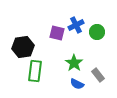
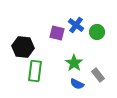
blue cross: rotated 28 degrees counterclockwise
black hexagon: rotated 15 degrees clockwise
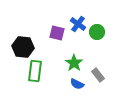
blue cross: moved 2 px right, 1 px up
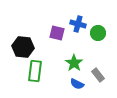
blue cross: rotated 21 degrees counterclockwise
green circle: moved 1 px right, 1 px down
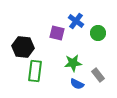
blue cross: moved 2 px left, 3 px up; rotated 21 degrees clockwise
green star: moved 1 px left; rotated 30 degrees clockwise
